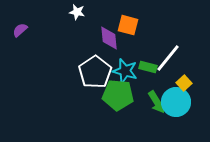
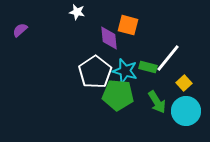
cyan circle: moved 10 px right, 9 px down
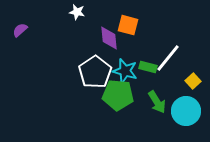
yellow square: moved 9 px right, 2 px up
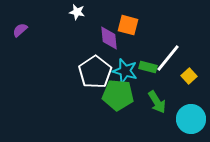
yellow square: moved 4 px left, 5 px up
cyan circle: moved 5 px right, 8 px down
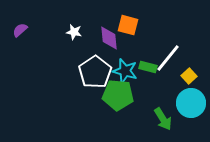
white star: moved 3 px left, 20 px down
green arrow: moved 6 px right, 17 px down
cyan circle: moved 16 px up
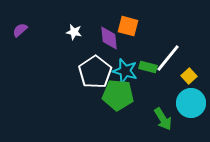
orange square: moved 1 px down
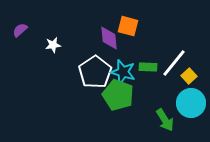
white star: moved 21 px left, 13 px down; rotated 21 degrees counterclockwise
white line: moved 6 px right, 5 px down
green rectangle: rotated 12 degrees counterclockwise
cyan star: moved 2 px left, 1 px down
green pentagon: rotated 16 degrees clockwise
green arrow: moved 2 px right, 1 px down
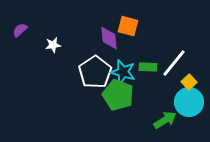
yellow square: moved 6 px down
cyan circle: moved 2 px left, 1 px up
green arrow: rotated 90 degrees counterclockwise
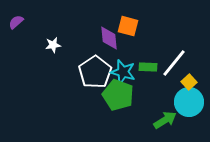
purple semicircle: moved 4 px left, 8 px up
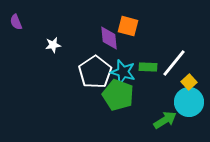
purple semicircle: rotated 70 degrees counterclockwise
